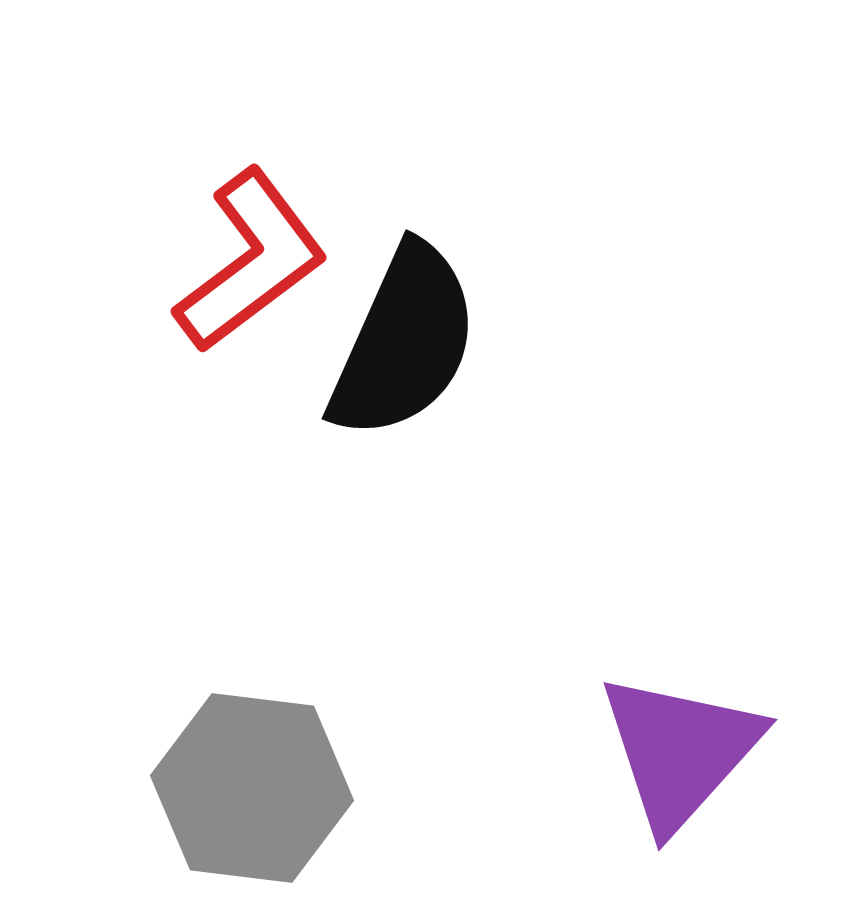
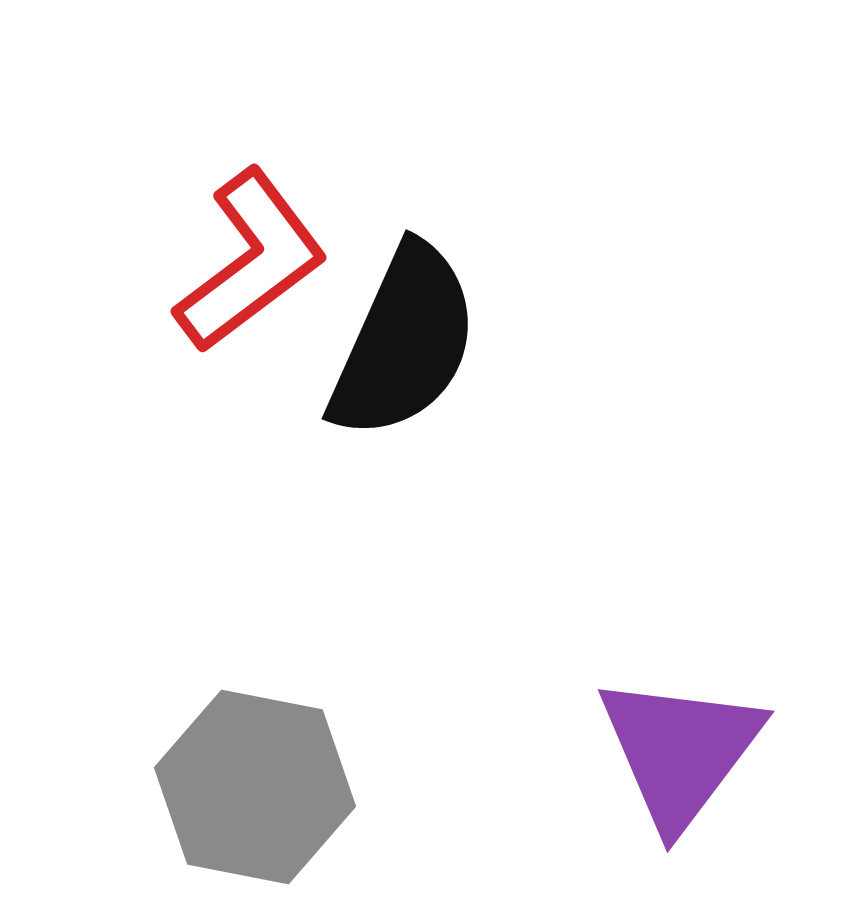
purple triangle: rotated 5 degrees counterclockwise
gray hexagon: moved 3 px right, 1 px up; rotated 4 degrees clockwise
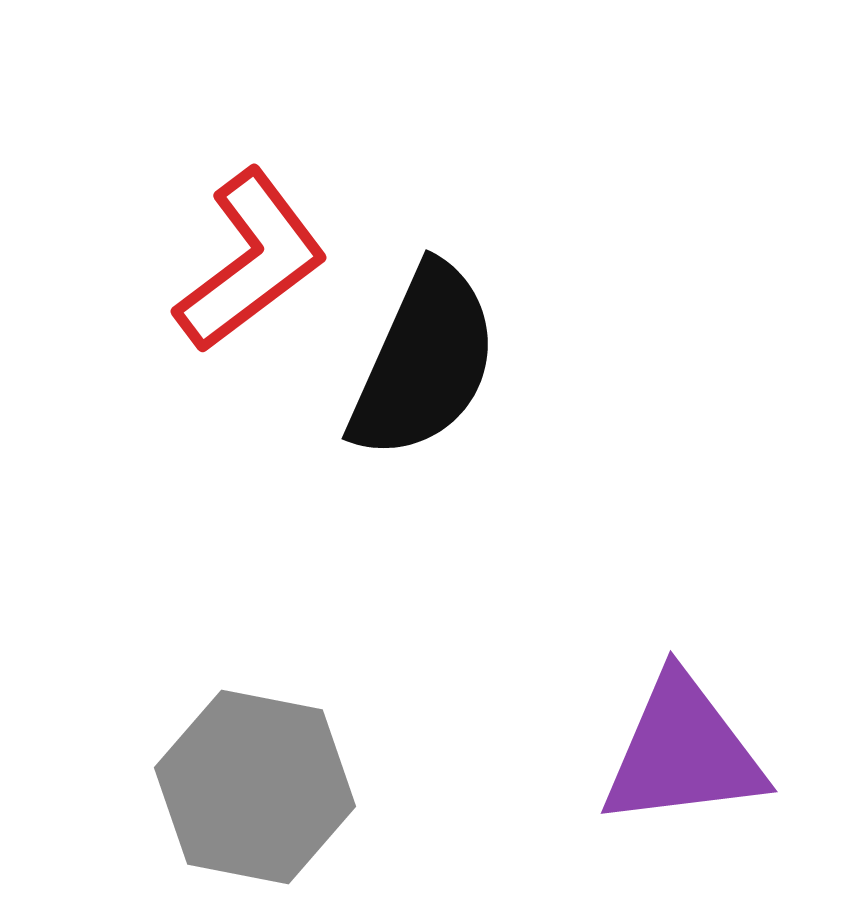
black semicircle: moved 20 px right, 20 px down
purple triangle: moved 3 px right, 1 px down; rotated 46 degrees clockwise
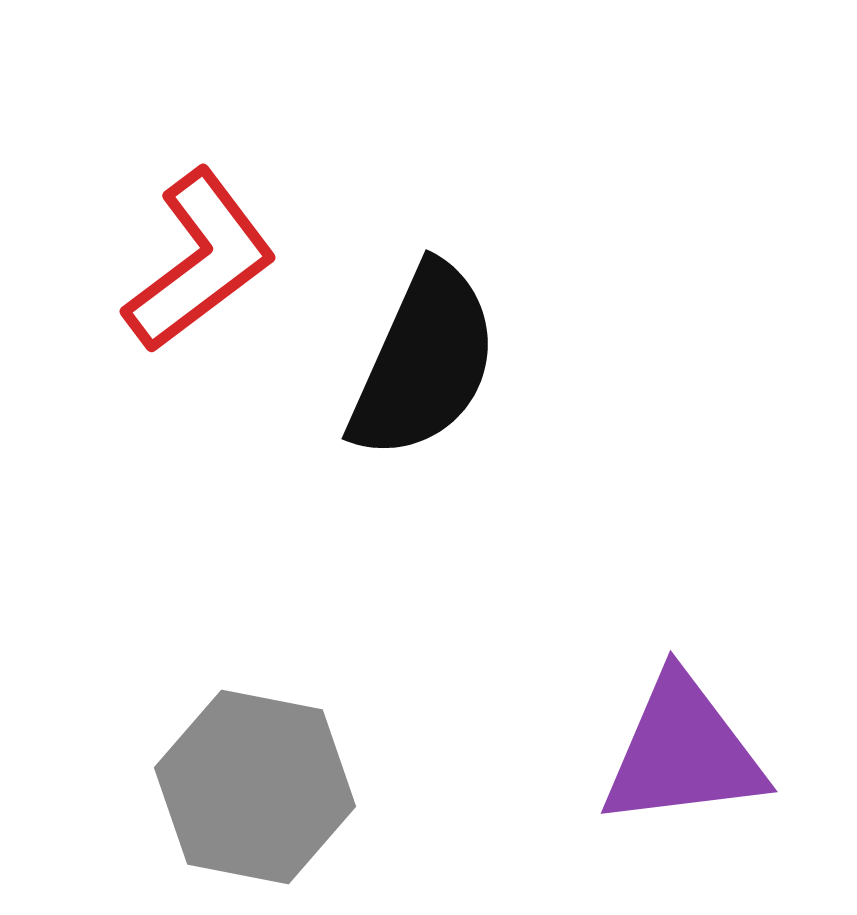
red L-shape: moved 51 px left
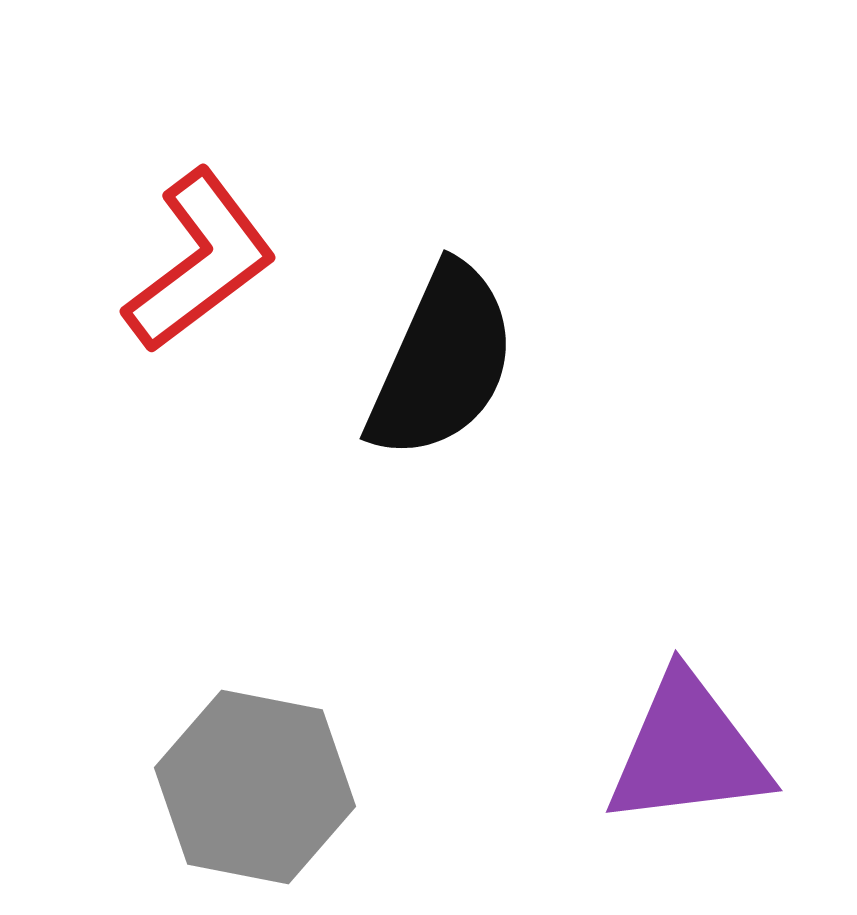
black semicircle: moved 18 px right
purple triangle: moved 5 px right, 1 px up
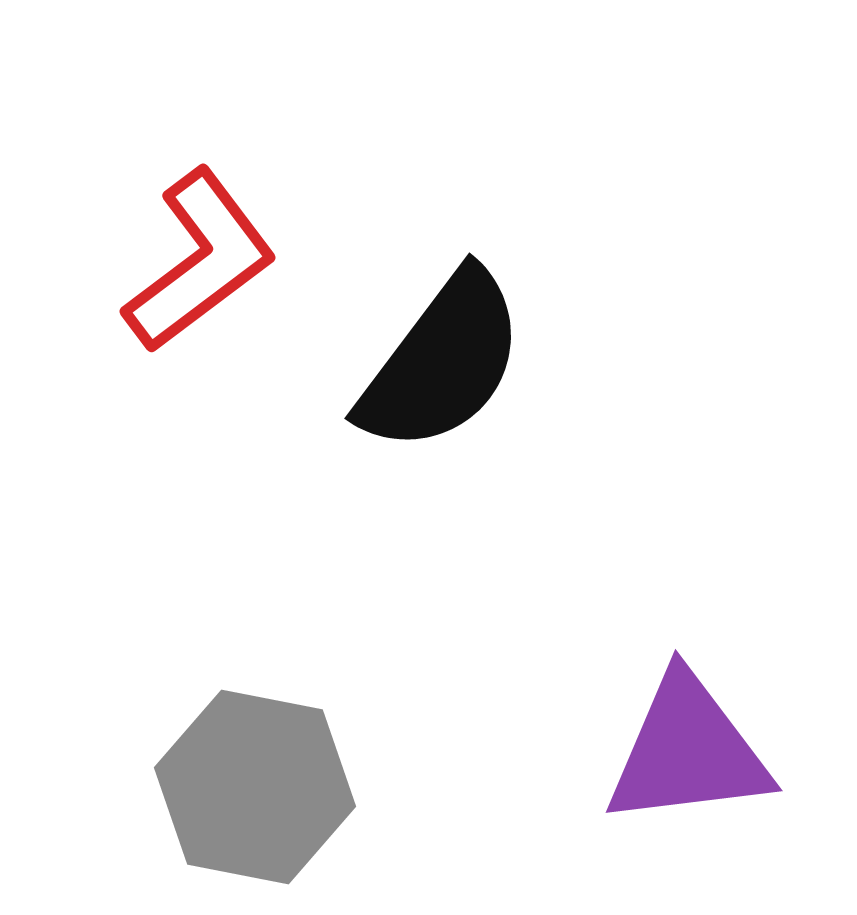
black semicircle: rotated 13 degrees clockwise
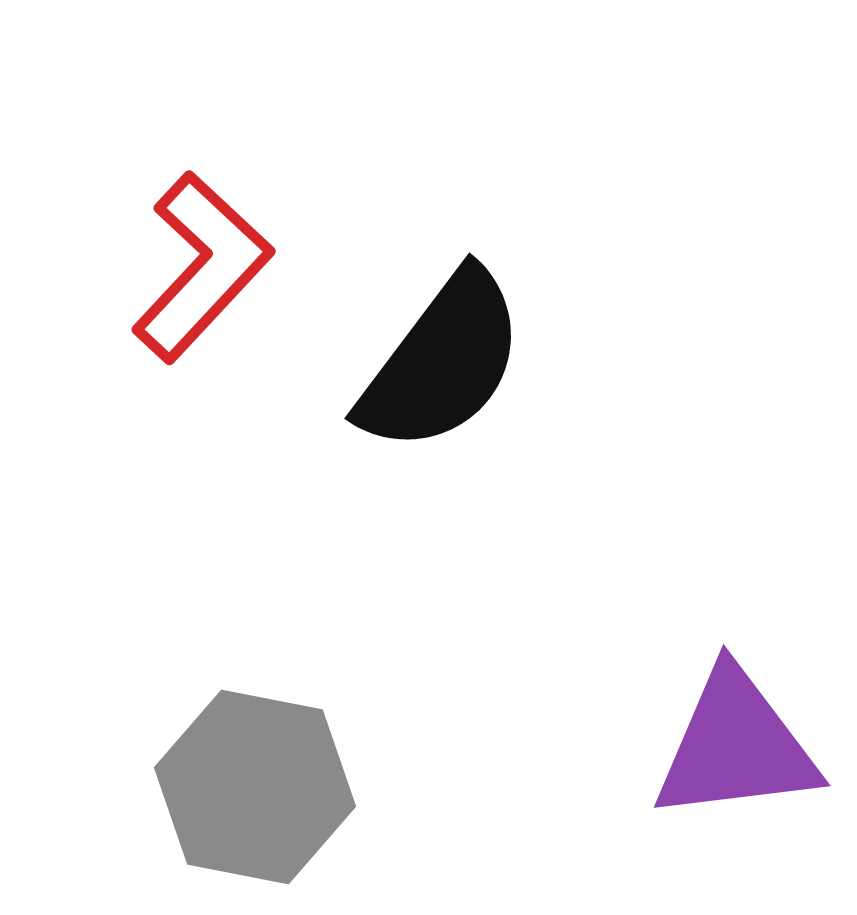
red L-shape: moved 2 px right, 6 px down; rotated 10 degrees counterclockwise
purple triangle: moved 48 px right, 5 px up
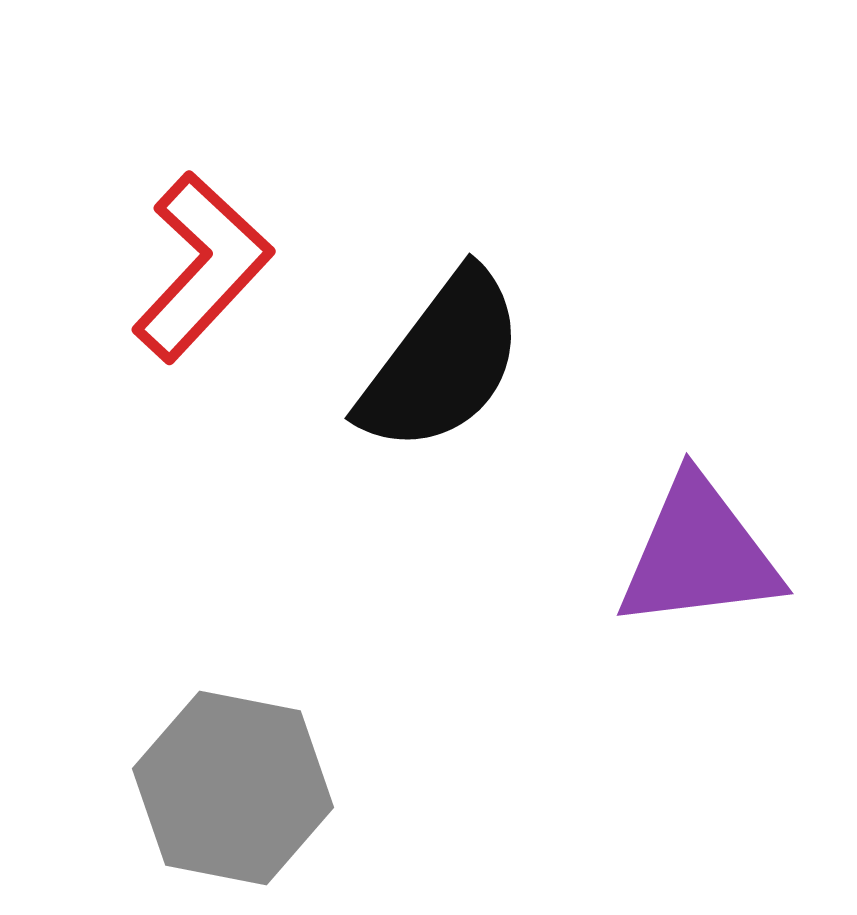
purple triangle: moved 37 px left, 192 px up
gray hexagon: moved 22 px left, 1 px down
